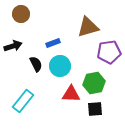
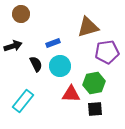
purple pentagon: moved 2 px left
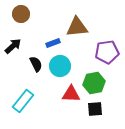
brown triangle: moved 11 px left; rotated 10 degrees clockwise
black arrow: rotated 24 degrees counterclockwise
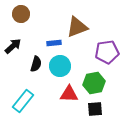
brown triangle: rotated 15 degrees counterclockwise
blue rectangle: moved 1 px right; rotated 16 degrees clockwise
black semicircle: rotated 42 degrees clockwise
red triangle: moved 2 px left
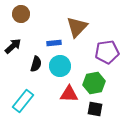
brown triangle: rotated 25 degrees counterclockwise
black square: rotated 14 degrees clockwise
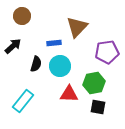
brown circle: moved 1 px right, 2 px down
black square: moved 3 px right, 2 px up
